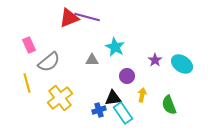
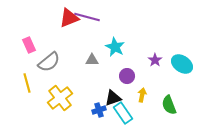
black triangle: rotated 12 degrees counterclockwise
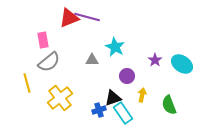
pink rectangle: moved 14 px right, 5 px up; rotated 14 degrees clockwise
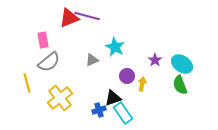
purple line: moved 1 px up
gray triangle: rotated 24 degrees counterclockwise
yellow arrow: moved 11 px up
green semicircle: moved 11 px right, 20 px up
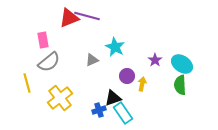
green semicircle: rotated 18 degrees clockwise
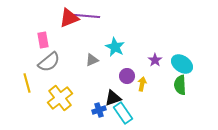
purple line: rotated 10 degrees counterclockwise
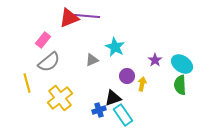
pink rectangle: rotated 49 degrees clockwise
cyan rectangle: moved 2 px down
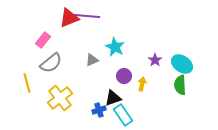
gray semicircle: moved 2 px right, 1 px down
purple circle: moved 3 px left
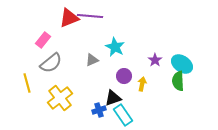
purple line: moved 3 px right
green semicircle: moved 2 px left, 4 px up
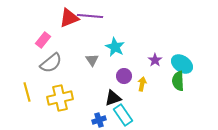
gray triangle: rotated 40 degrees counterclockwise
yellow line: moved 9 px down
yellow cross: rotated 25 degrees clockwise
blue cross: moved 10 px down
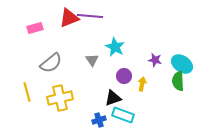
pink rectangle: moved 8 px left, 12 px up; rotated 35 degrees clockwise
purple star: rotated 24 degrees counterclockwise
cyan rectangle: rotated 35 degrees counterclockwise
